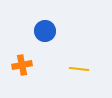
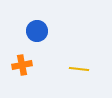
blue circle: moved 8 px left
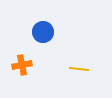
blue circle: moved 6 px right, 1 px down
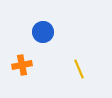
yellow line: rotated 60 degrees clockwise
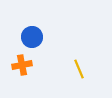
blue circle: moved 11 px left, 5 px down
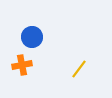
yellow line: rotated 60 degrees clockwise
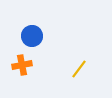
blue circle: moved 1 px up
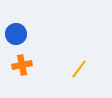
blue circle: moved 16 px left, 2 px up
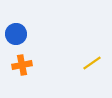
yellow line: moved 13 px right, 6 px up; rotated 18 degrees clockwise
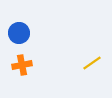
blue circle: moved 3 px right, 1 px up
